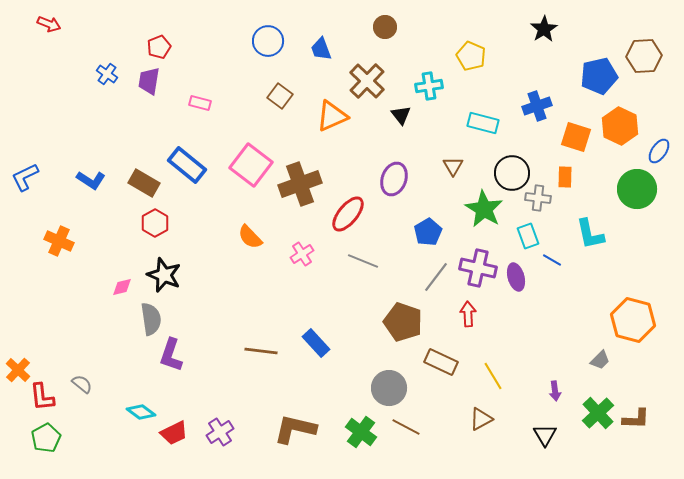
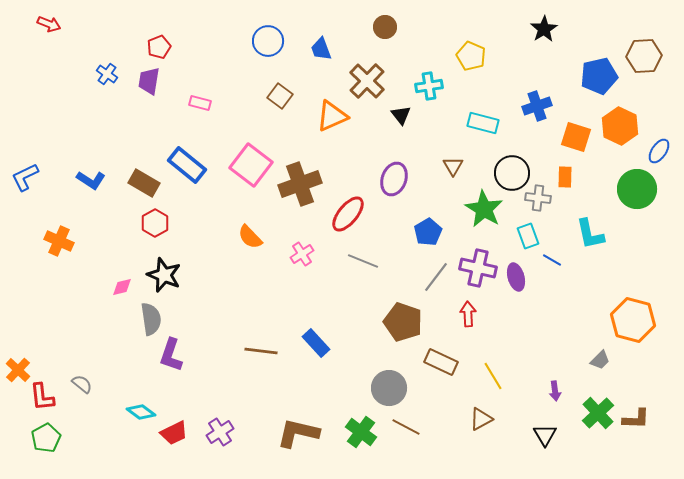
brown L-shape at (295, 429): moved 3 px right, 4 px down
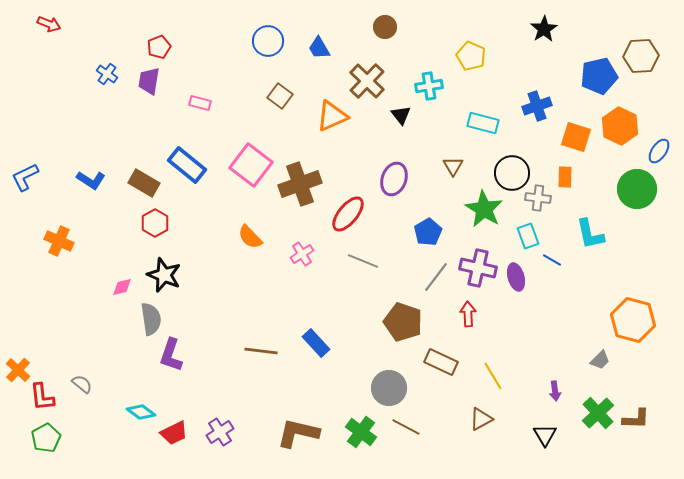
blue trapezoid at (321, 49): moved 2 px left, 1 px up; rotated 10 degrees counterclockwise
brown hexagon at (644, 56): moved 3 px left
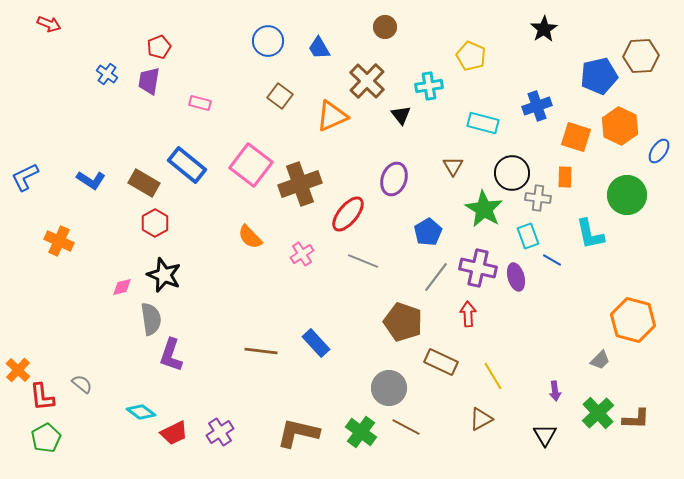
green circle at (637, 189): moved 10 px left, 6 px down
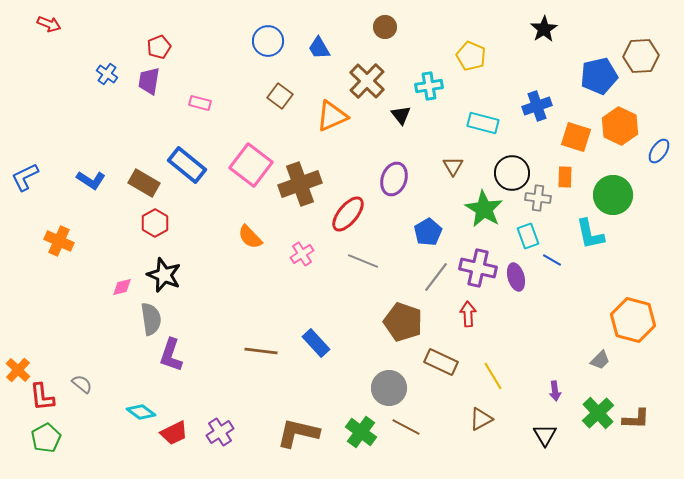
green circle at (627, 195): moved 14 px left
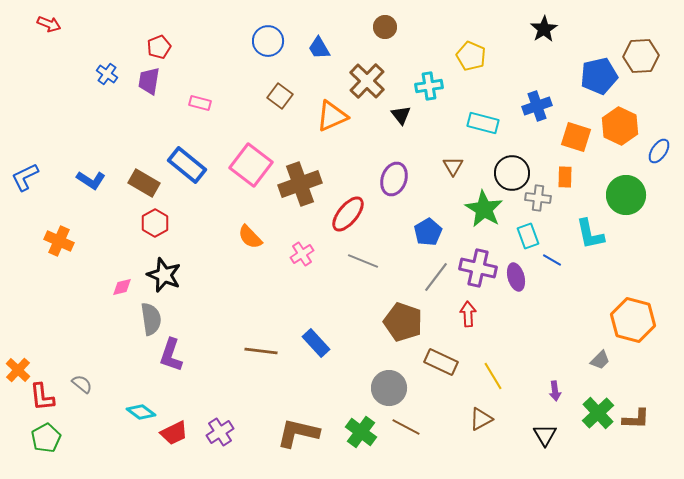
green circle at (613, 195): moved 13 px right
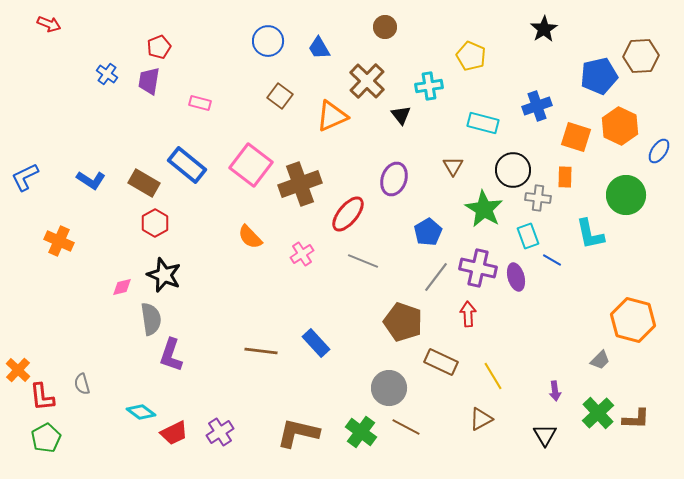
black circle at (512, 173): moved 1 px right, 3 px up
gray semicircle at (82, 384): rotated 145 degrees counterclockwise
